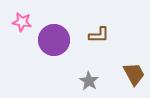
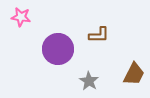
pink star: moved 1 px left, 5 px up
purple circle: moved 4 px right, 9 px down
brown trapezoid: rotated 55 degrees clockwise
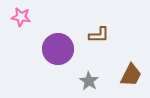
brown trapezoid: moved 3 px left, 1 px down
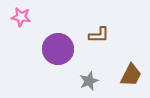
gray star: rotated 18 degrees clockwise
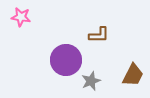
purple circle: moved 8 px right, 11 px down
brown trapezoid: moved 2 px right
gray star: moved 2 px right
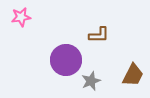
pink star: rotated 18 degrees counterclockwise
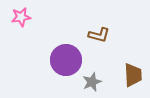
brown L-shape: rotated 15 degrees clockwise
brown trapezoid: rotated 30 degrees counterclockwise
gray star: moved 1 px right, 1 px down
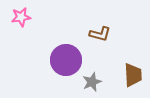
brown L-shape: moved 1 px right, 1 px up
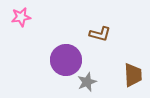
gray star: moved 5 px left
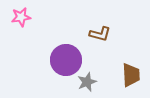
brown trapezoid: moved 2 px left
